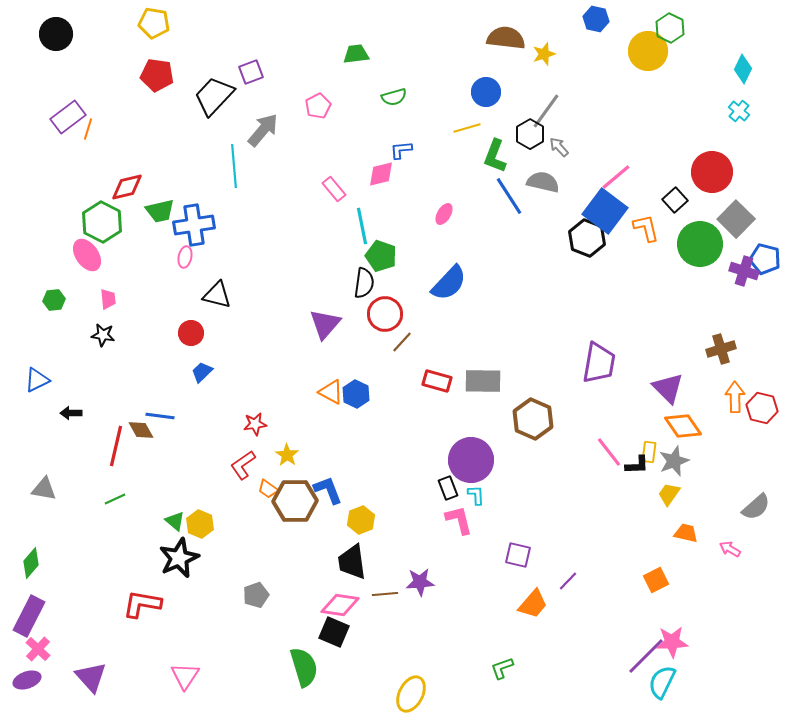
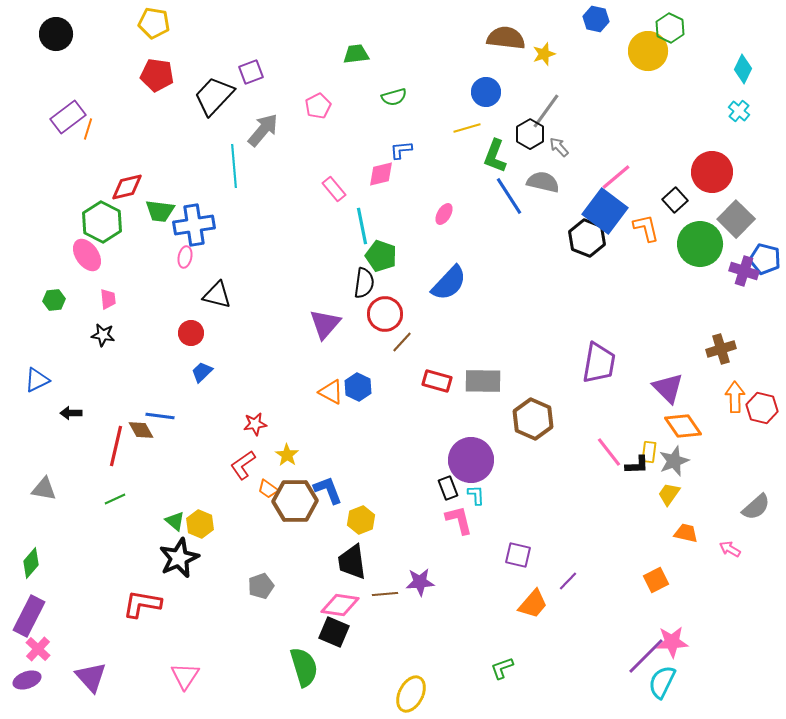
green trapezoid at (160, 211): rotated 20 degrees clockwise
blue hexagon at (356, 394): moved 2 px right, 7 px up
gray pentagon at (256, 595): moved 5 px right, 9 px up
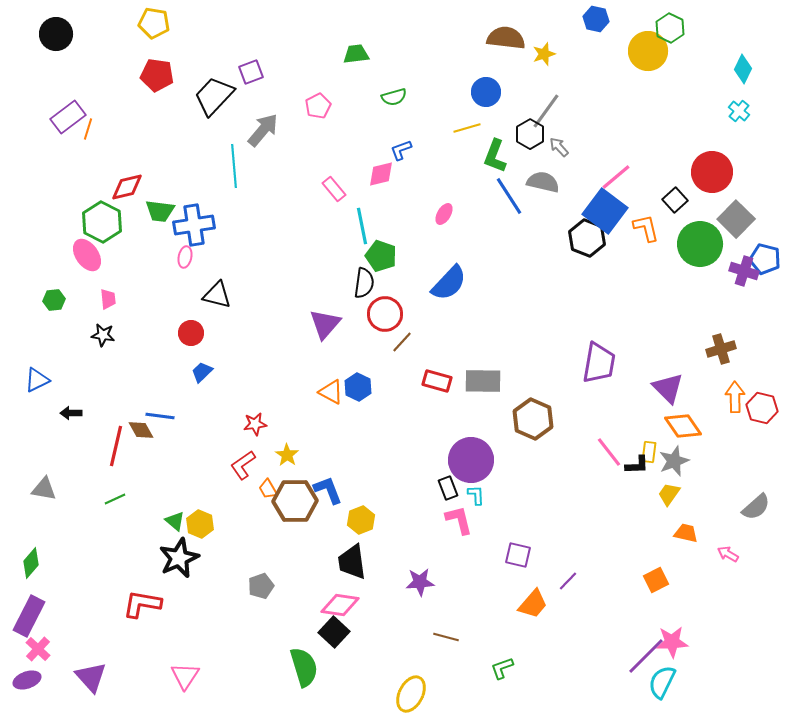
blue L-shape at (401, 150): rotated 15 degrees counterclockwise
orange trapezoid at (268, 489): rotated 25 degrees clockwise
pink arrow at (730, 549): moved 2 px left, 5 px down
brown line at (385, 594): moved 61 px right, 43 px down; rotated 20 degrees clockwise
black square at (334, 632): rotated 20 degrees clockwise
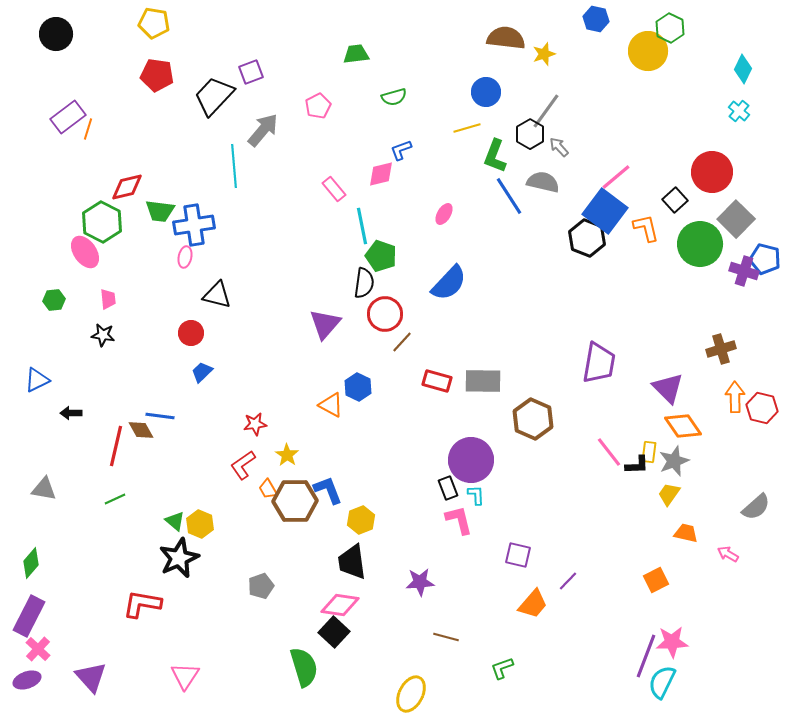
pink ellipse at (87, 255): moved 2 px left, 3 px up
orange triangle at (331, 392): moved 13 px down
purple line at (646, 656): rotated 24 degrees counterclockwise
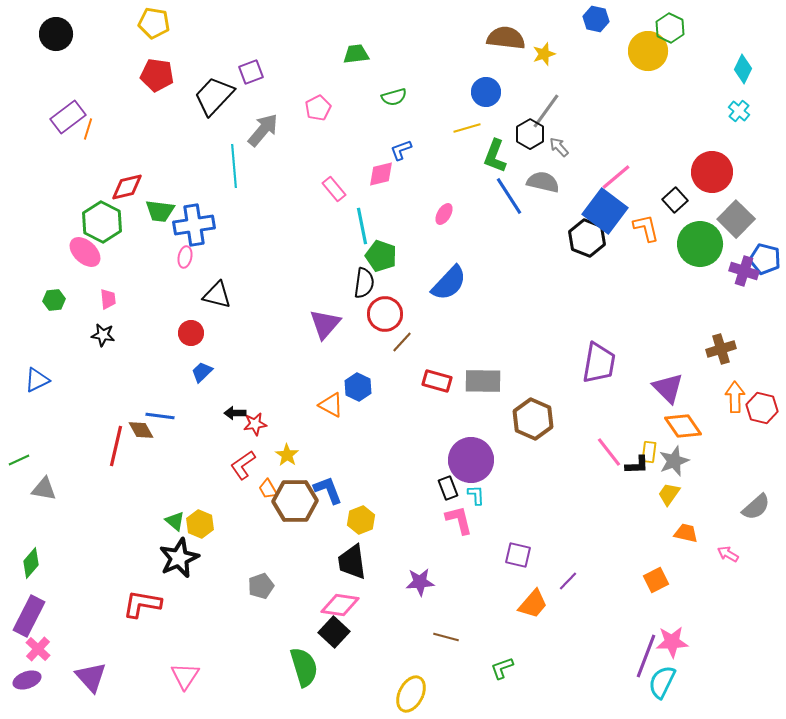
pink pentagon at (318, 106): moved 2 px down
pink ellipse at (85, 252): rotated 12 degrees counterclockwise
black arrow at (71, 413): moved 164 px right
green line at (115, 499): moved 96 px left, 39 px up
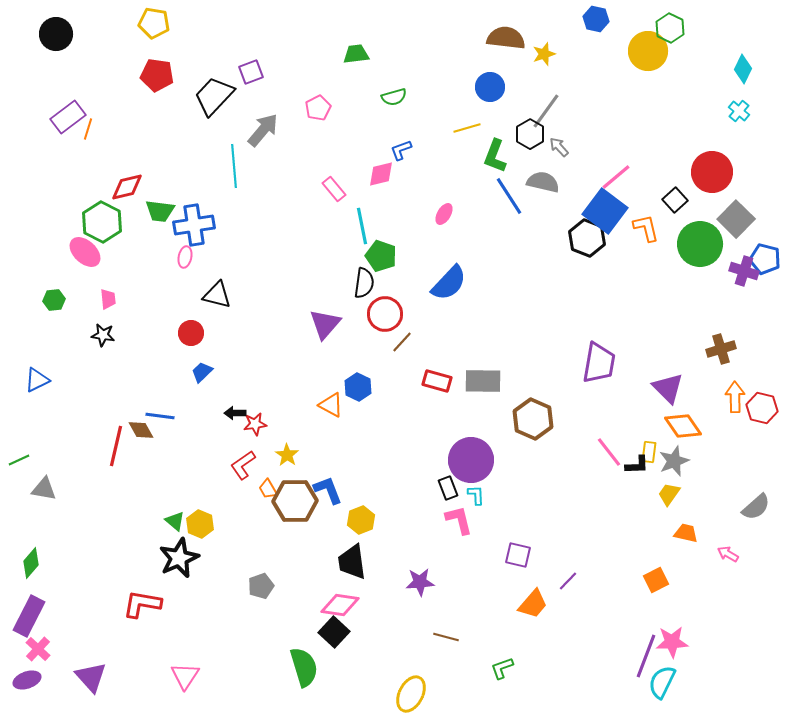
blue circle at (486, 92): moved 4 px right, 5 px up
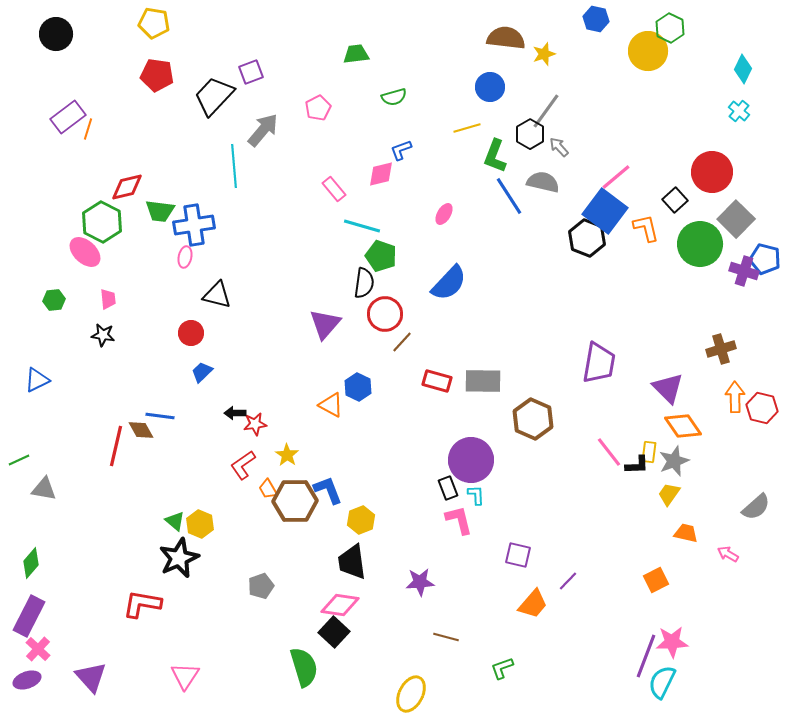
cyan line at (362, 226): rotated 63 degrees counterclockwise
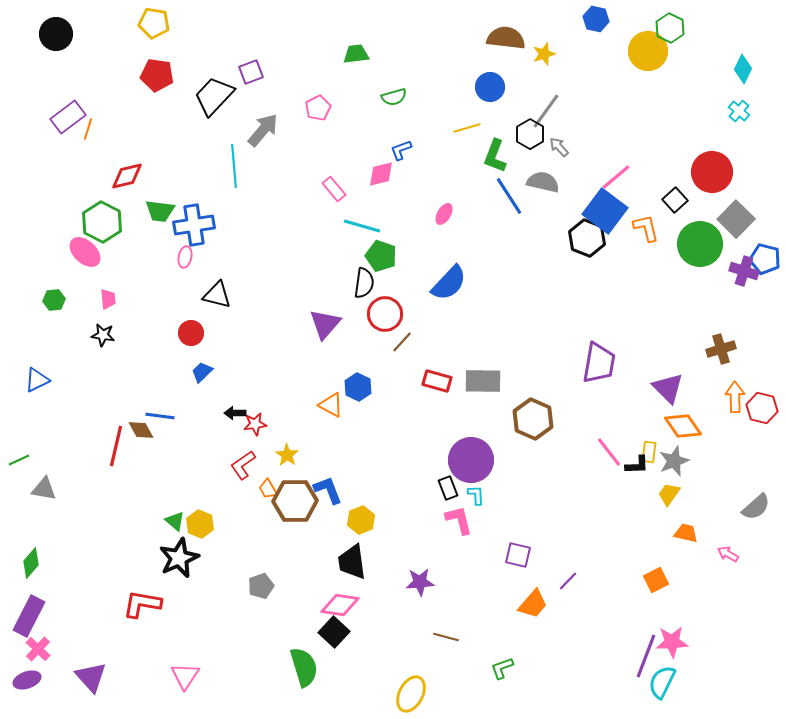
red diamond at (127, 187): moved 11 px up
